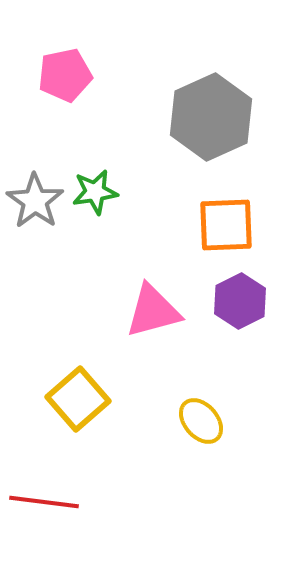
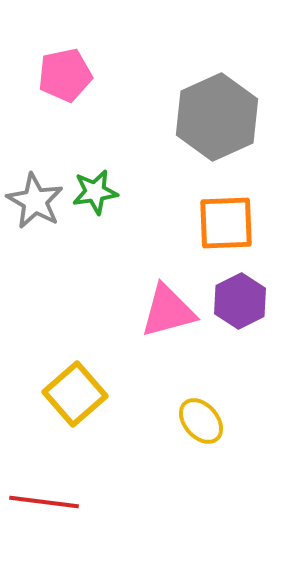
gray hexagon: moved 6 px right
gray star: rotated 6 degrees counterclockwise
orange square: moved 2 px up
pink triangle: moved 15 px right
yellow square: moved 3 px left, 5 px up
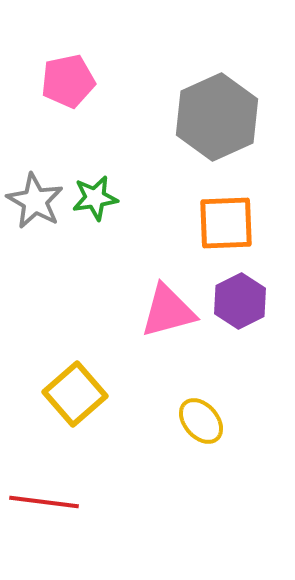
pink pentagon: moved 3 px right, 6 px down
green star: moved 6 px down
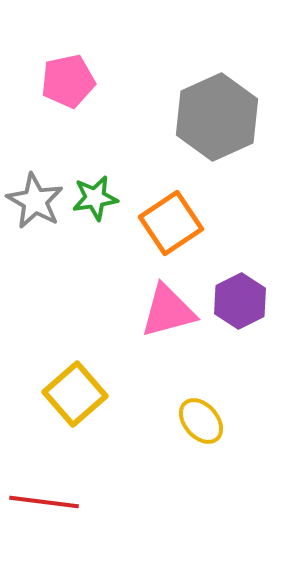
orange square: moved 55 px left; rotated 32 degrees counterclockwise
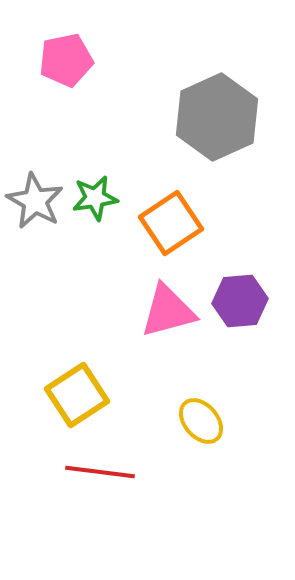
pink pentagon: moved 2 px left, 21 px up
purple hexagon: rotated 22 degrees clockwise
yellow square: moved 2 px right, 1 px down; rotated 8 degrees clockwise
red line: moved 56 px right, 30 px up
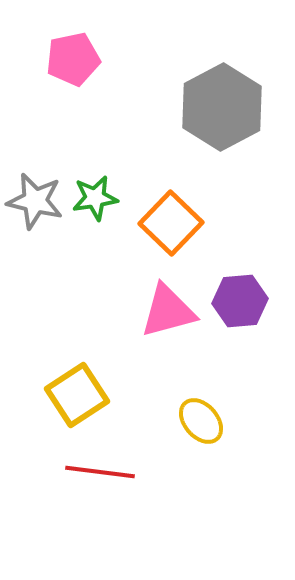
pink pentagon: moved 7 px right, 1 px up
gray hexagon: moved 5 px right, 10 px up; rotated 4 degrees counterclockwise
gray star: rotated 16 degrees counterclockwise
orange square: rotated 12 degrees counterclockwise
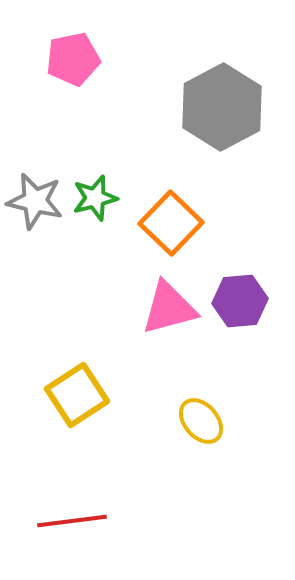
green star: rotated 6 degrees counterclockwise
pink triangle: moved 1 px right, 3 px up
red line: moved 28 px left, 49 px down; rotated 14 degrees counterclockwise
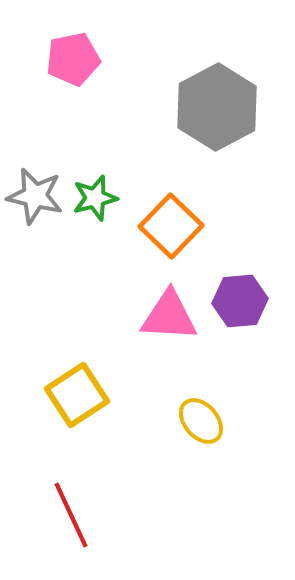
gray hexagon: moved 5 px left
gray star: moved 5 px up
orange square: moved 3 px down
pink triangle: moved 8 px down; rotated 18 degrees clockwise
red line: moved 1 px left, 6 px up; rotated 72 degrees clockwise
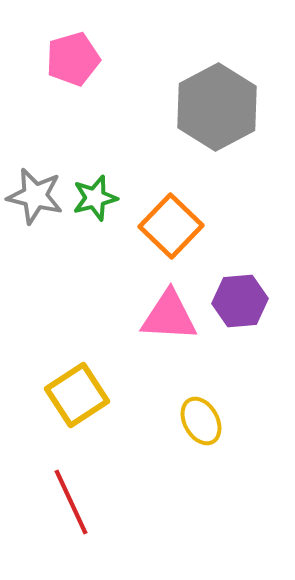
pink pentagon: rotated 4 degrees counterclockwise
yellow ellipse: rotated 12 degrees clockwise
red line: moved 13 px up
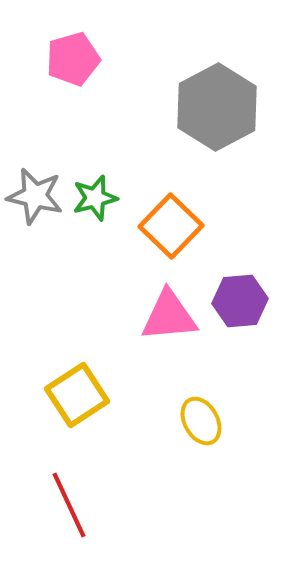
pink triangle: rotated 8 degrees counterclockwise
red line: moved 2 px left, 3 px down
